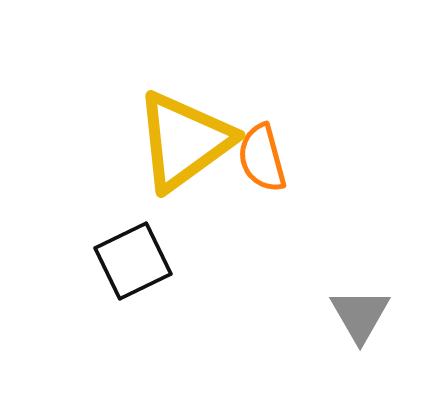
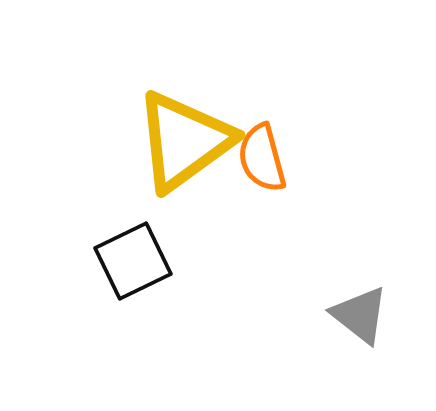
gray triangle: rotated 22 degrees counterclockwise
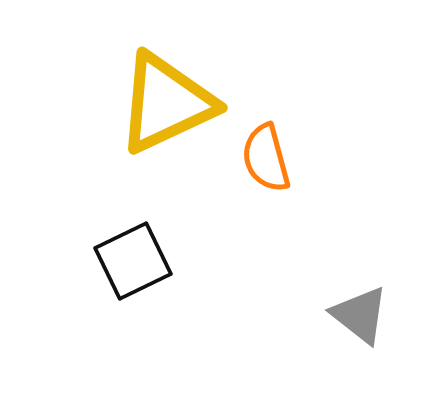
yellow triangle: moved 18 px left, 38 px up; rotated 11 degrees clockwise
orange semicircle: moved 4 px right
